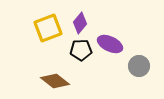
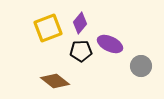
black pentagon: moved 1 px down
gray circle: moved 2 px right
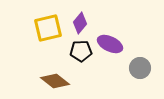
yellow square: rotated 8 degrees clockwise
gray circle: moved 1 px left, 2 px down
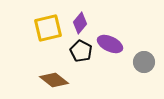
black pentagon: rotated 30 degrees clockwise
gray circle: moved 4 px right, 6 px up
brown diamond: moved 1 px left, 1 px up
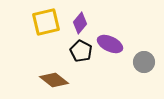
yellow square: moved 2 px left, 6 px up
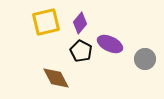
gray circle: moved 1 px right, 3 px up
brown diamond: moved 2 px right, 2 px up; rotated 24 degrees clockwise
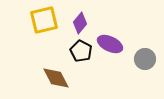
yellow square: moved 2 px left, 2 px up
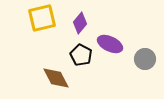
yellow square: moved 2 px left, 2 px up
black pentagon: moved 4 px down
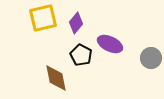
yellow square: moved 1 px right
purple diamond: moved 4 px left
gray circle: moved 6 px right, 1 px up
brown diamond: rotated 16 degrees clockwise
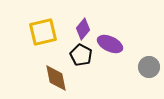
yellow square: moved 14 px down
purple diamond: moved 7 px right, 6 px down
gray circle: moved 2 px left, 9 px down
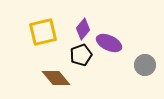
purple ellipse: moved 1 px left, 1 px up
black pentagon: rotated 25 degrees clockwise
gray circle: moved 4 px left, 2 px up
brown diamond: rotated 28 degrees counterclockwise
